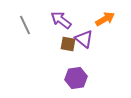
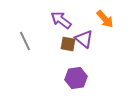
orange arrow: rotated 78 degrees clockwise
gray line: moved 16 px down
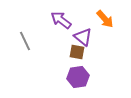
purple triangle: moved 1 px left, 2 px up
brown square: moved 9 px right, 8 px down
purple hexagon: moved 2 px right, 1 px up
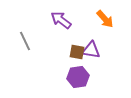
purple triangle: moved 8 px right, 13 px down; rotated 30 degrees counterclockwise
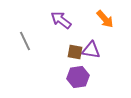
brown square: moved 2 px left
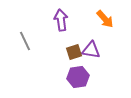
purple arrow: rotated 45 degrees clockwise
brown square: moved 1 px left; rotated 28 degrees counterclockwise
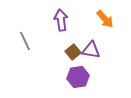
brown square: moved 1 px left; rotated 21 degrees counterclockwise
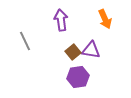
orange arrow: rotated 18 degrees clockwise
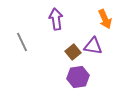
purple arrow: moved 5 px left, 1 px up
gray line: moved 3 px left, 1 px down
purple triangle: moved 2 px right, 4 px up
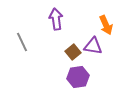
orange arrow: moved 1 px right, 6 px down
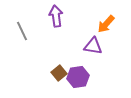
purple arrow: moved 3 px up
orange arrow: moved 1 px up; rotated 66 degrees clockwise
gray line: moved 11 px up
brown square: moved 14 px left, 21 px down
